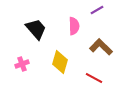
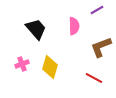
brown L-shape: rotated 65 degrees counterclockwise
yellow diamond: moved 10 px left, 5 px down
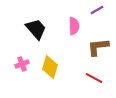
brown L-shape: moved 3 px left; rotated 15 degrees clockwise
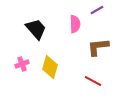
pink semicircle: moved 1 px right, 2 px up
red line: moved 1 px left, 3 px down
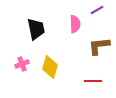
black trapezoid: rotated 30 degrees clockwise
brown L-shape: moved 1 px right, 1 px up
red line: rotated 30 degrees counterclockwise
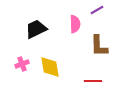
black trapezoid: rotated 105 degrees counterclockwise
brown L-shape: rotated 85 degrees counterclockwise
yellow diamond: rotated 25 degrees counterclockwise
